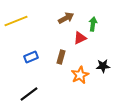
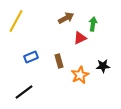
yellow line: rotated 40 degrees counterclockwise
brown rectangle: moved 2 px left, 4 px down; rotated 32 degrees counterclockwise
black line: moved 5 px left, 2 px up
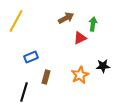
brown rectangle: moved 13 px left, 16 px down; rotated 32 degrees clockwise
black line: rotated 36 degrees counterclockwise
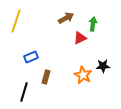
yellow line: rotated 10 degrees counterclockwise
orange star: moved 3 px right; rotated 18 degrees counterclockwise
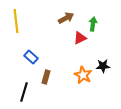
yellow line: rotated 25 degrees counterclockwise
blue rectangle: rotated 64 degrees clockwise
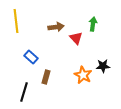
brown arrow: moved 10 px left, 9 px down; rotated 21 degrees clockwise
red triangle: moved 4 px left; rotated 48 degrees counterclockwise
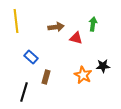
red triangle: rotated 32 degrees counterclockwise
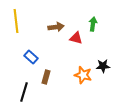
orange star: rotated 12 degrees counterclockwise
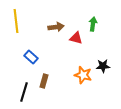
brown rectangle: moved 2 px left, 4 px down
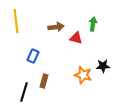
blue rectangle: moved 2 px right, 1 px up; rotated 72 degrees clockwise
